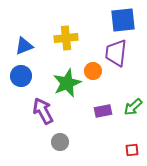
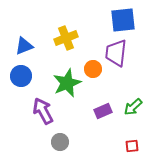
yellow cross: rotated 15 degrees counterclockwise
orange circle: moved 2 px up
purple rectangle: rotated 12 degrees counterclockwise
red square: moved 4 px up
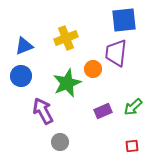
blue square: moved 1 px right
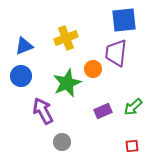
gray circle: moved 2 px right
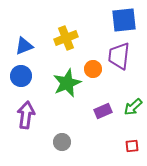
purple trapezoid: moved 3 px right, 3 px down
purple arrow: moved 17 px left, 4 px down; rotated 36 degrees clockwise
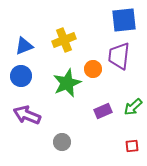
yellow cross: moved 2 px left, 2 px down
purple arrow: moved 1 px right; rotated 76 degrees counterclockwise
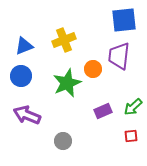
gray circle: moved 1 px right, 1 px up
red square: moved 1 px left, 10 px up
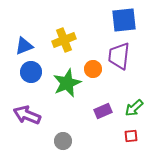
blue circle: moved 10 px right, 4 px up
green arrow: moved 1 px right, 1 px down
